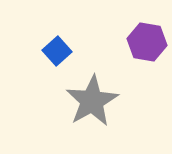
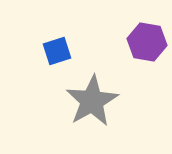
blue square: rotated 24 degrees clockwise
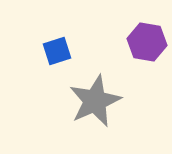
gray star: moved 3 px right; rotated 6 degrees clockwise
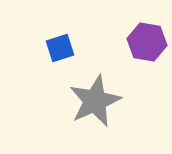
blue square: moved 3 px right, 3 px up
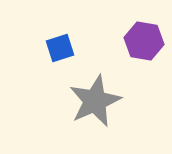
purple hexagon: moved 3 px left, 1 px up
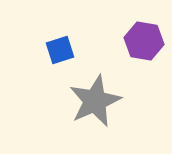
blue square: moved 2 px down
